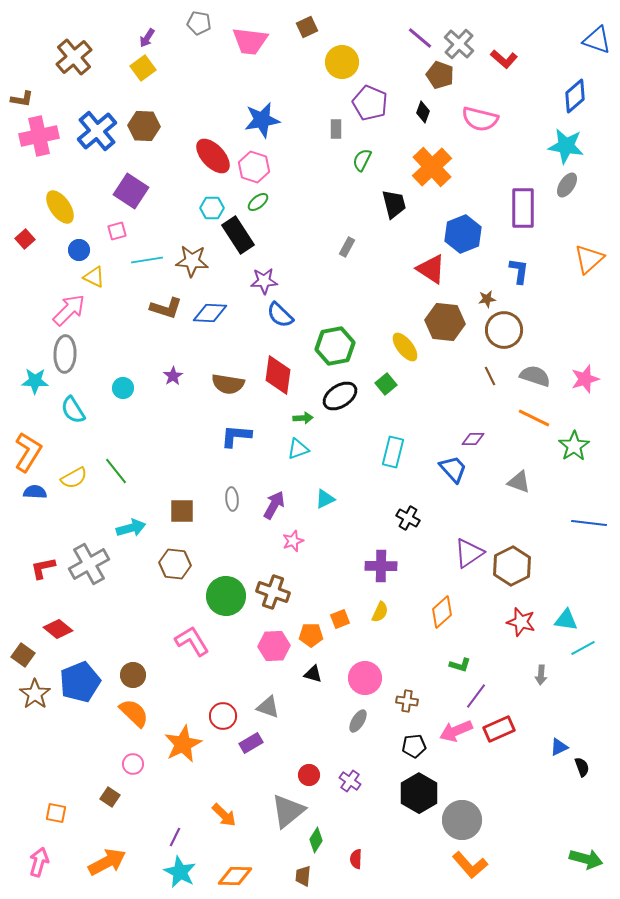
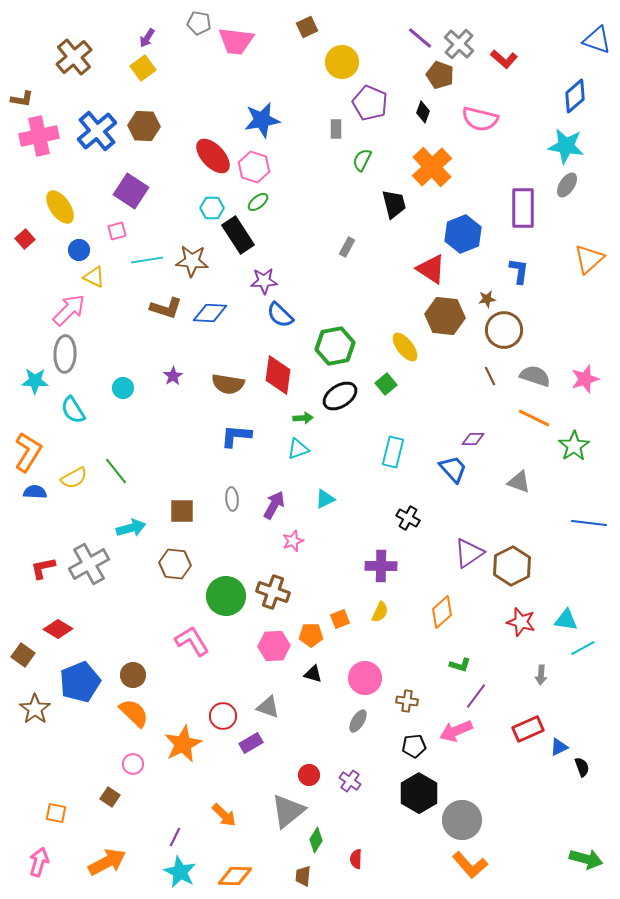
pink trapezoid at (250, 41): moved 14 px left
brown hexagon at (445, 322): moved 6 px up
red diamond at (58, 629): rotated 8 degrees counterclockwise
brown star at (35, 694): moved 15 px down
red rectangle at (499, 729): moved 29 px right
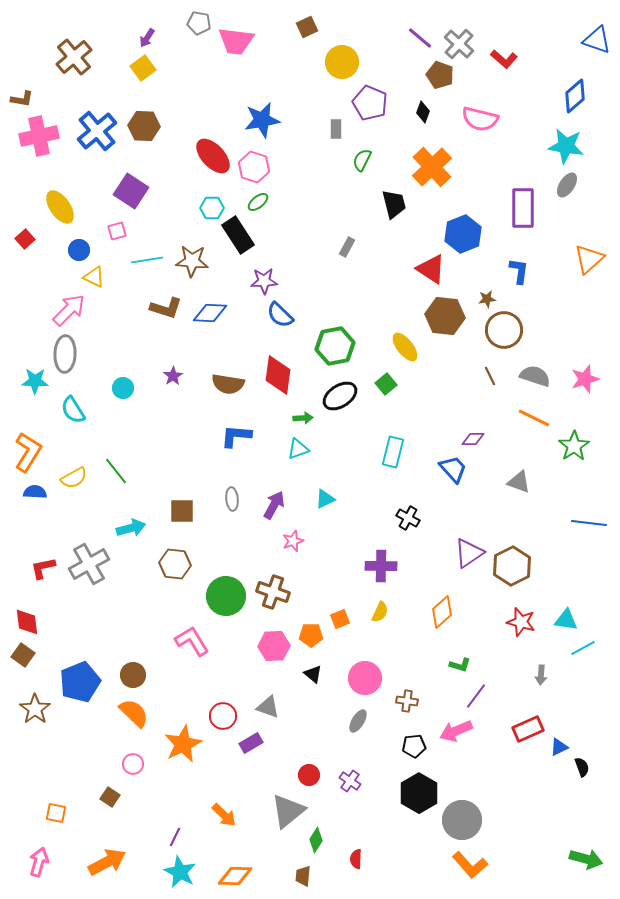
red diamond at (58, 629): moved 31 px left, 7 px up; rotated 52 degrees clockwise
black triangle at (313, 674): rotated 24 degrees clockwise
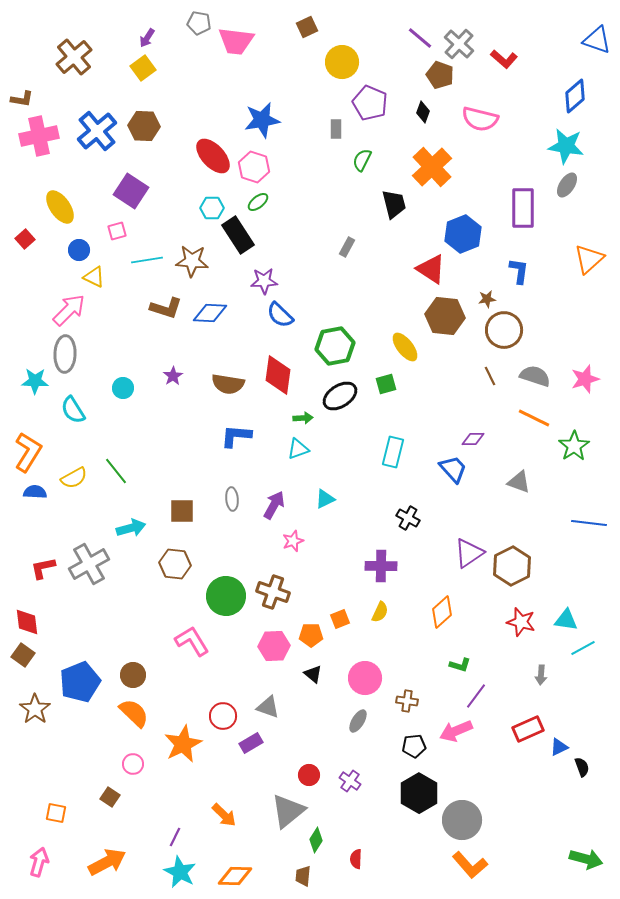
green square at (386, 384): rotated 25 degrees clockwise
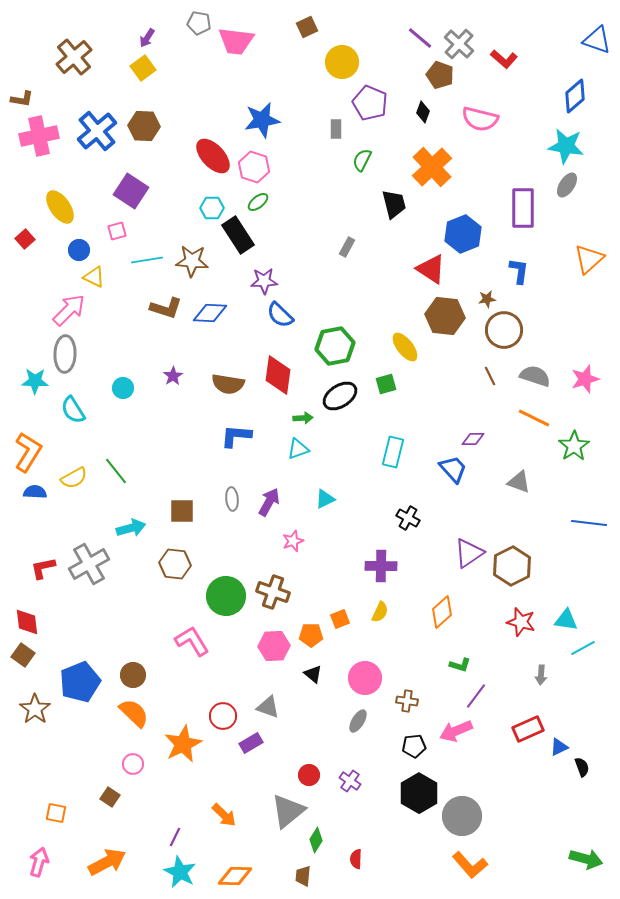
purple arrow at (274, 505): moved 5 px left, 3 px up
gray circle at (462, 820): moved 4 px up
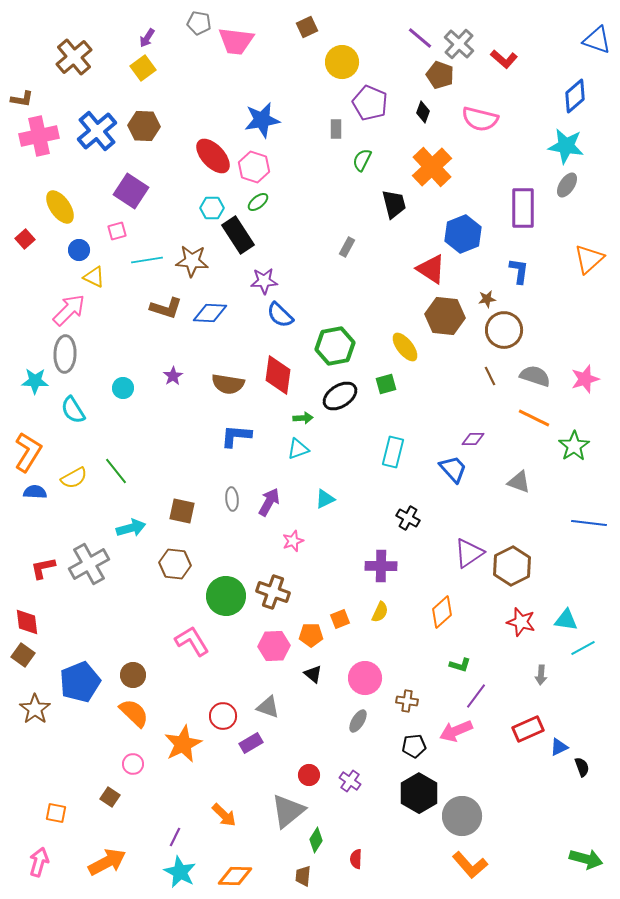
brown square at (182, 511): rotated 12 degrees clockwise
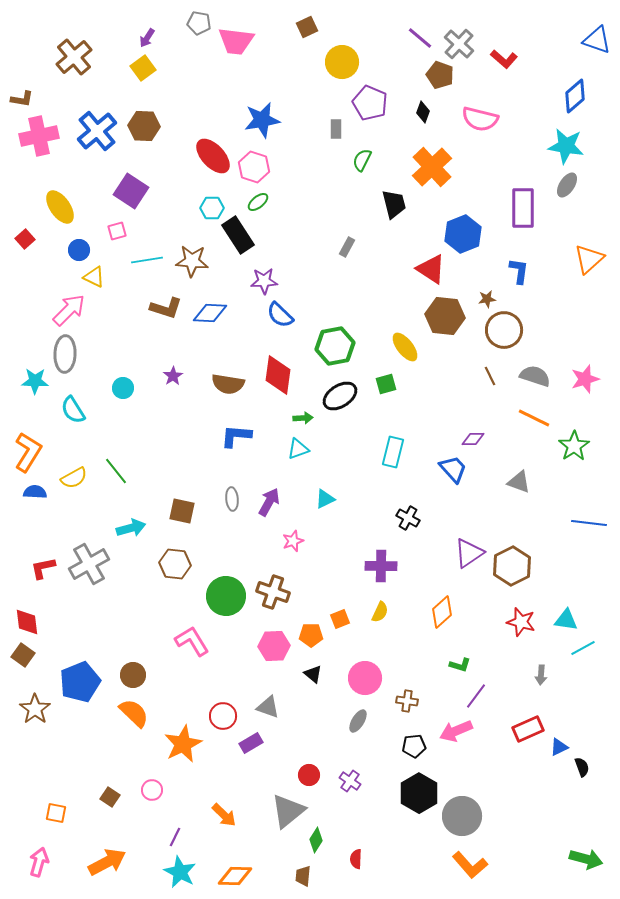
pink circle at (133, 764): moved 19 px right, 26 px down
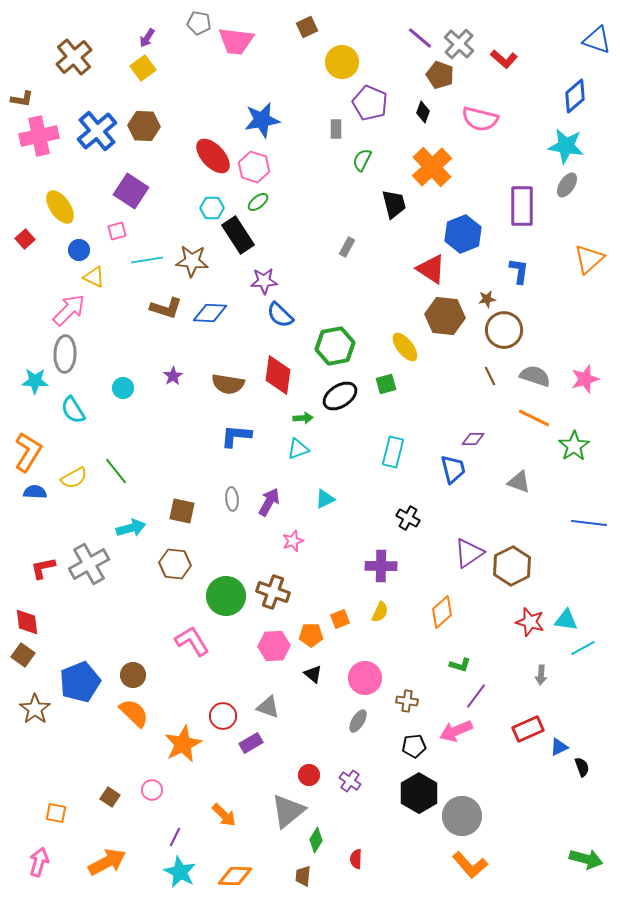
purple rectangle at (523, 208): moved 1 px left, 2 px up
blue trapezoid at (453, 469): rotated 28 degrees clockwise
red star at (521, 622): moved 9 px right
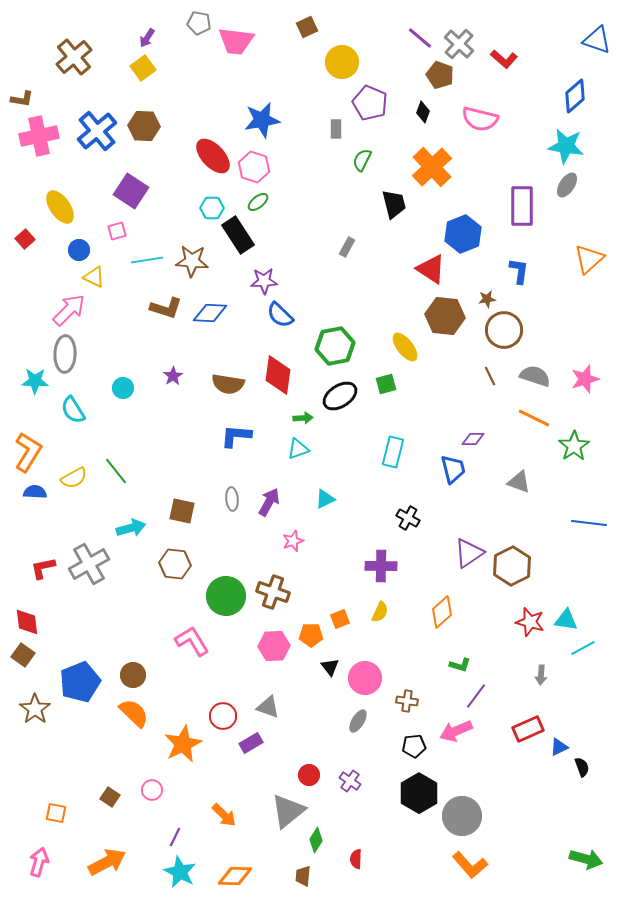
black triangle at (313, 674): moved 17 px right, 7 px up; rotated 12 degrees clockwise
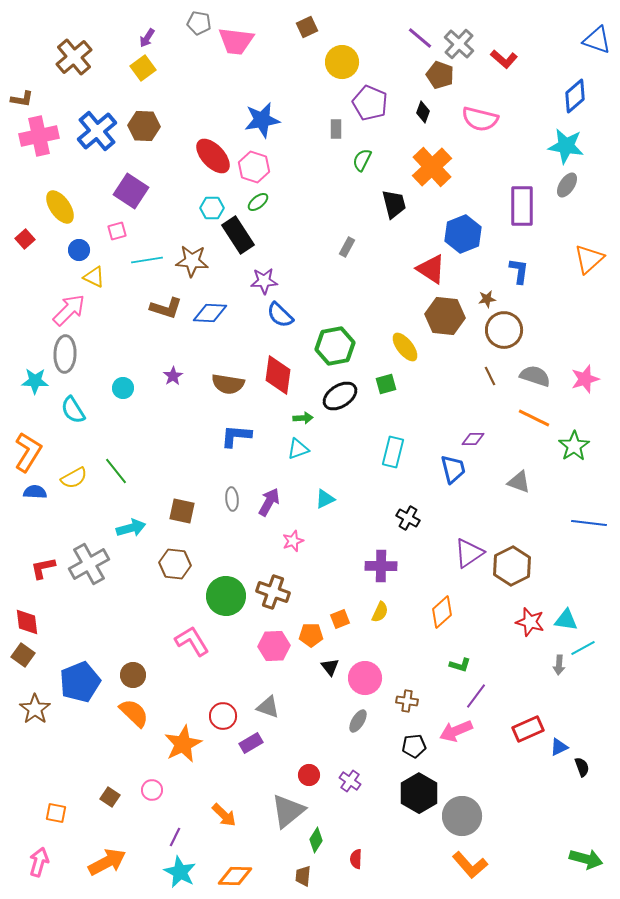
gray arrow at (541, 675): moved 18 px right, 10 px up
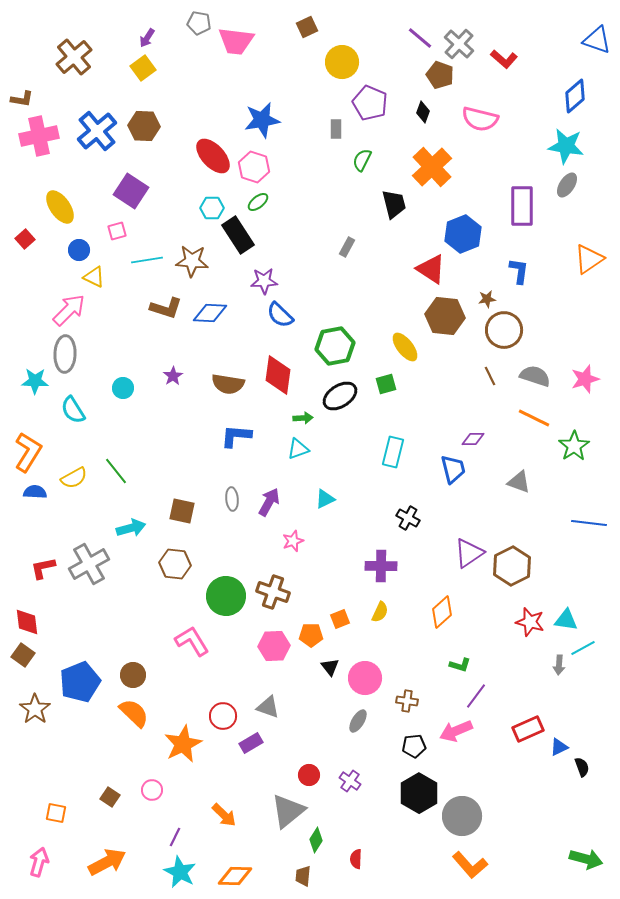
orange triangle at (589, 259): rotated 8 degrees clockwise
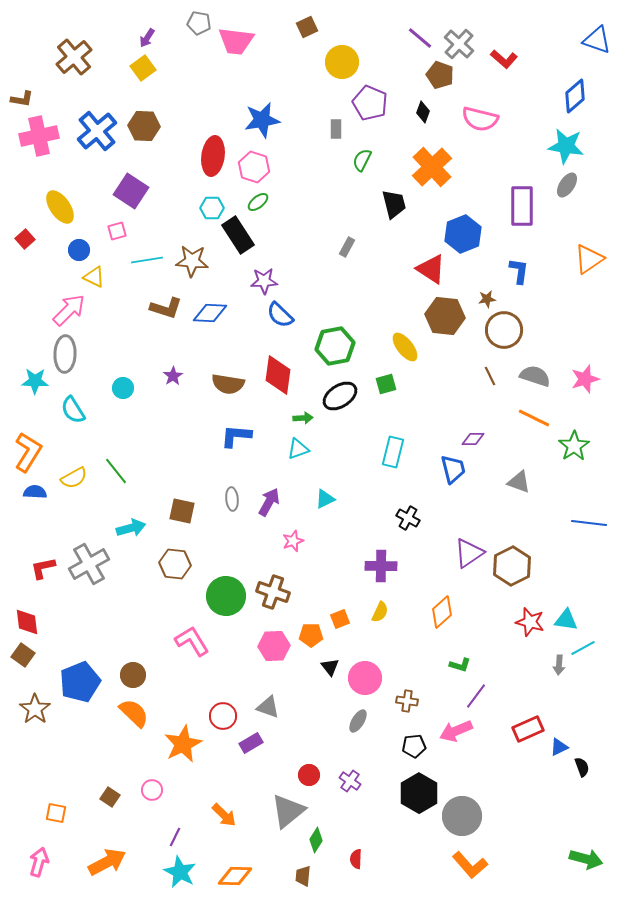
red ellipse at (213, 156): rotated 51 degrees clockwise
